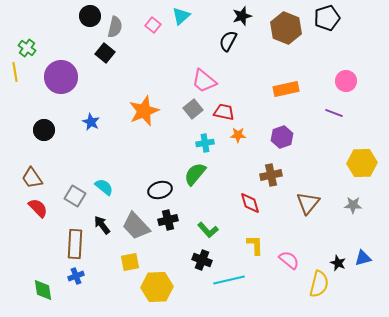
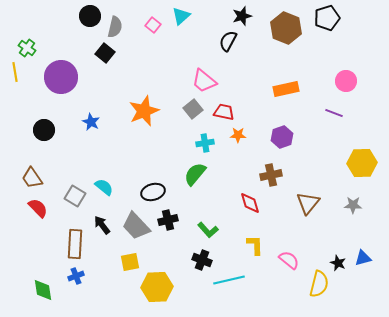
black ellipse at (160, 190): moved 7 px left, 2 px down
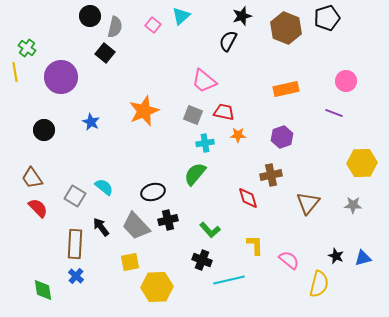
gray square at (193, 109): moved 6 px down; rotated 30 degrees counterclockwise
red diamond at (250, 203): moved 2 px left, 5 px up
black arrow at (102, 225): moved 1 px left, 2 px down
green L-shape at (208, 230): moved 2 px right
black star at (338, 263): moved 2 px left, 7 px up
blue cross at (76, 276): rotated 28 degrees counterclockwise
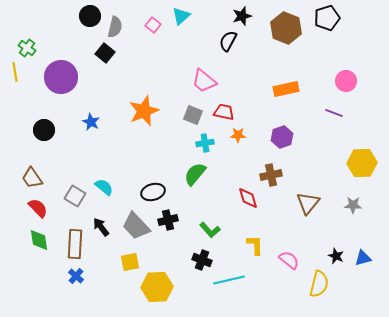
green diamond at (43, 290): moved 4 px left, 50 px up
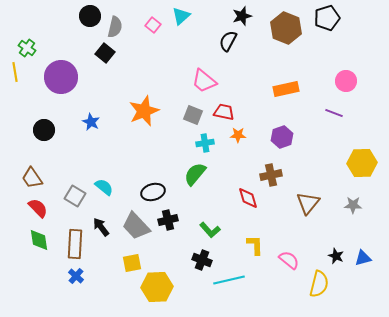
yellow square at (130, 262): moved 2 px right, 1 px down
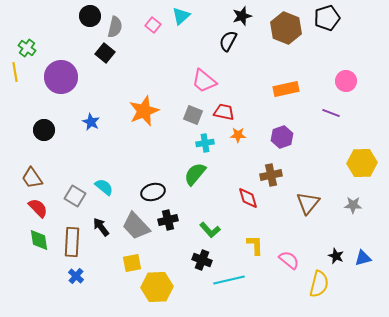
purple line at (334, 113): moved 3 px left
brown rectangle at (75, 244): moved 3 px left, 2 px up
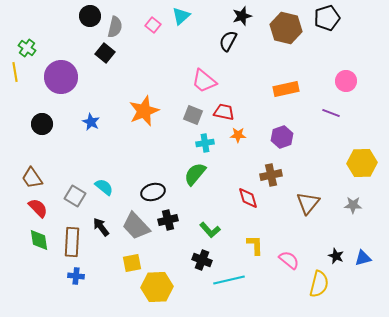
brown hexagon at (286, 28): rotated 8 degrees counterclockwise
black circle at (44, 130): moved 2 px left, 6 px up
blue cross at (76, 276): rotated 35 degrees counterclockwise
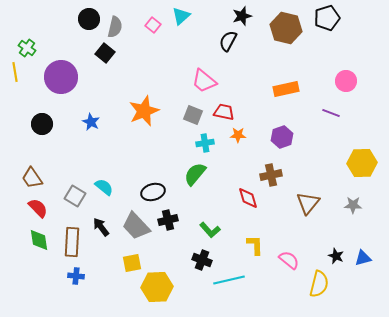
black circle at (90, 16): moved 1 px left, 3 px down
